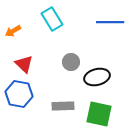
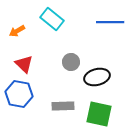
cyan rectangle: rotated 20 degrees counterclockwise
orange arrow: moved 4 px right
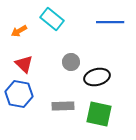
orange arrow: moved 2 px right
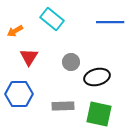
orange arrow: moved 4 px left
red triangle: moved 5 px right, 7 px up; rotated 18 degrees clockwise
blue hexagon: rotated 12 degrees counterclockwise
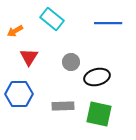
blue line: moved 2 px left, 1 px down
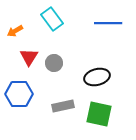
cyan rectangle: rotated 15 degrees clockwise
gray circle: moved 17 px left, 1 px down
gray rectangle: rotated 10 degrees counterclockwise
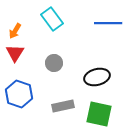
orange arrow: rotated 28 degrees counterclockwise
red triangle: moved 14 px left, 4 px up
blue hexagon: rotated 20 degrees clockwise
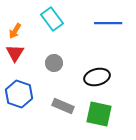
gray rectangle: rotated 35 degrees clockwise
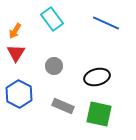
blue line: moved 2 px left; rotated 24 degrees clockwise
red triangle: moved 1 px right
gray circle: moved 3 px down
blue hexagon: rotated 8 degrees clockwise
